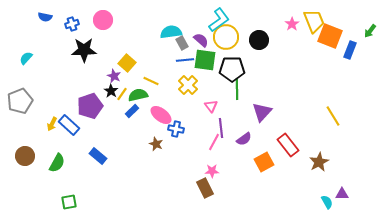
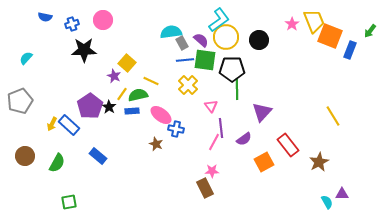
black star at (111, 91): moved 2 px left, 16 px down
purple pentagon at (90, 106): rotated 15 degrees counterclockwise
blue rectangle at (132, 111): rotated 40 degrees clockwise
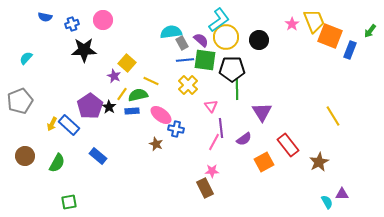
purple triangle at (262, 112): rotated 15 degrees counterclockwise
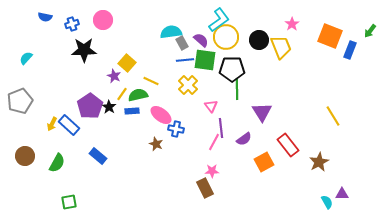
yellow trapezoid at (314, 21): moved 33 px left, 26 px down
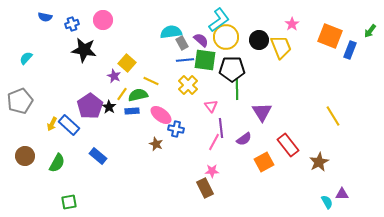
black star at (84, 50): rotated 10 degrees clockwise
